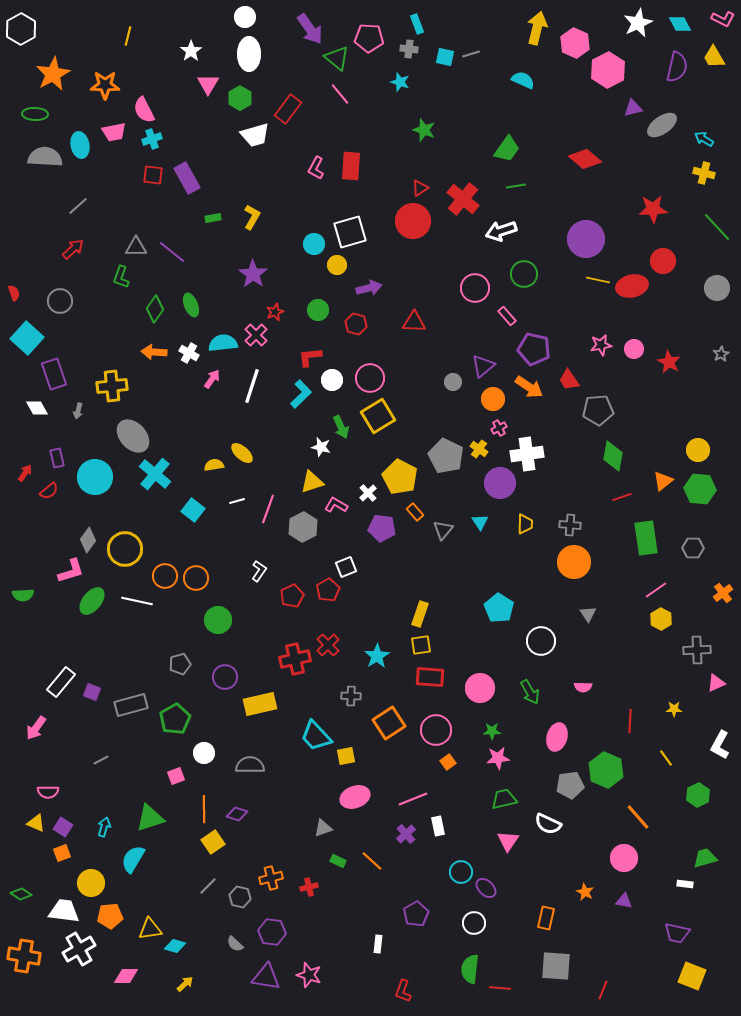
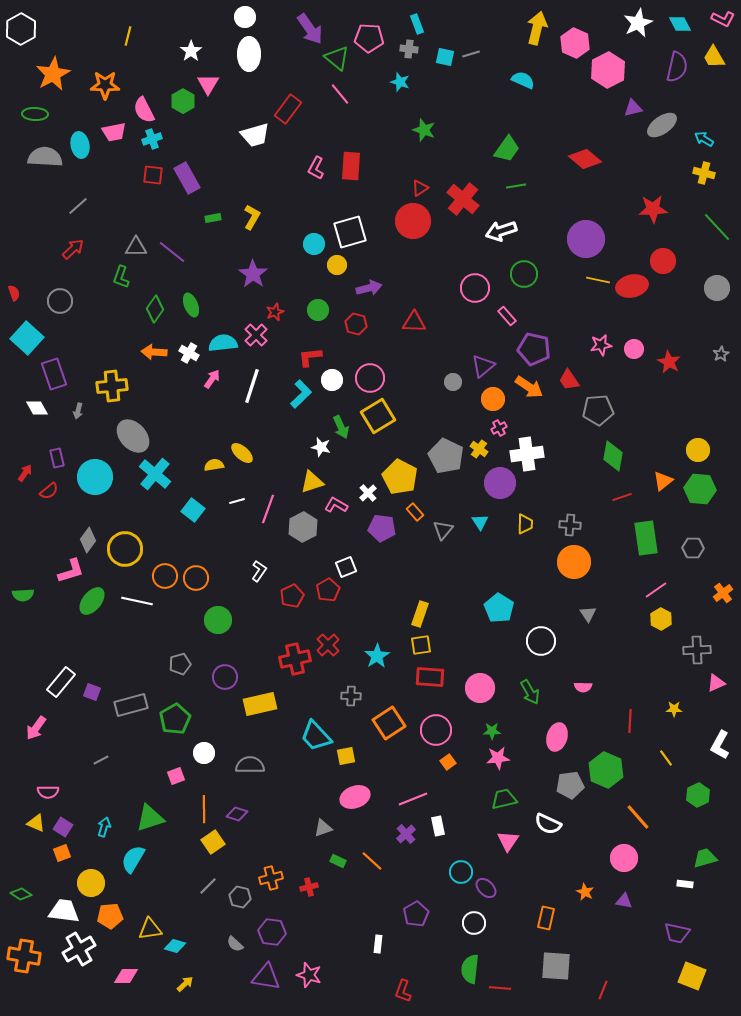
green hexagon at (240, 98): moved 57 px left, 3 px down
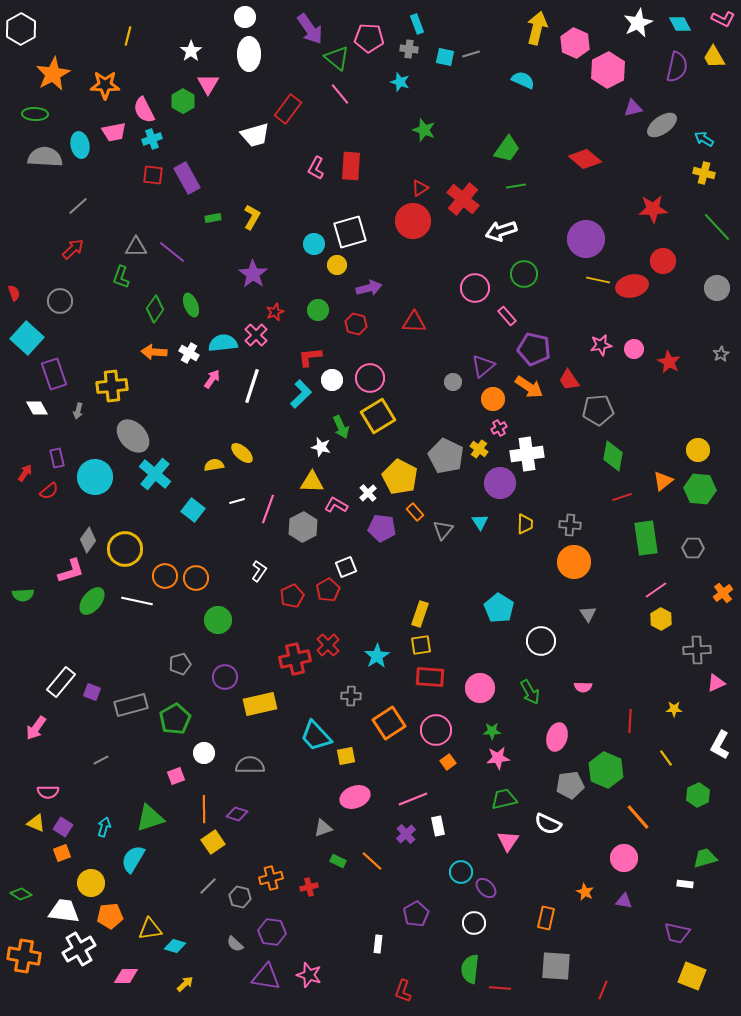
yellow triangle at (312, 482): rotated 20 degrees clockwise
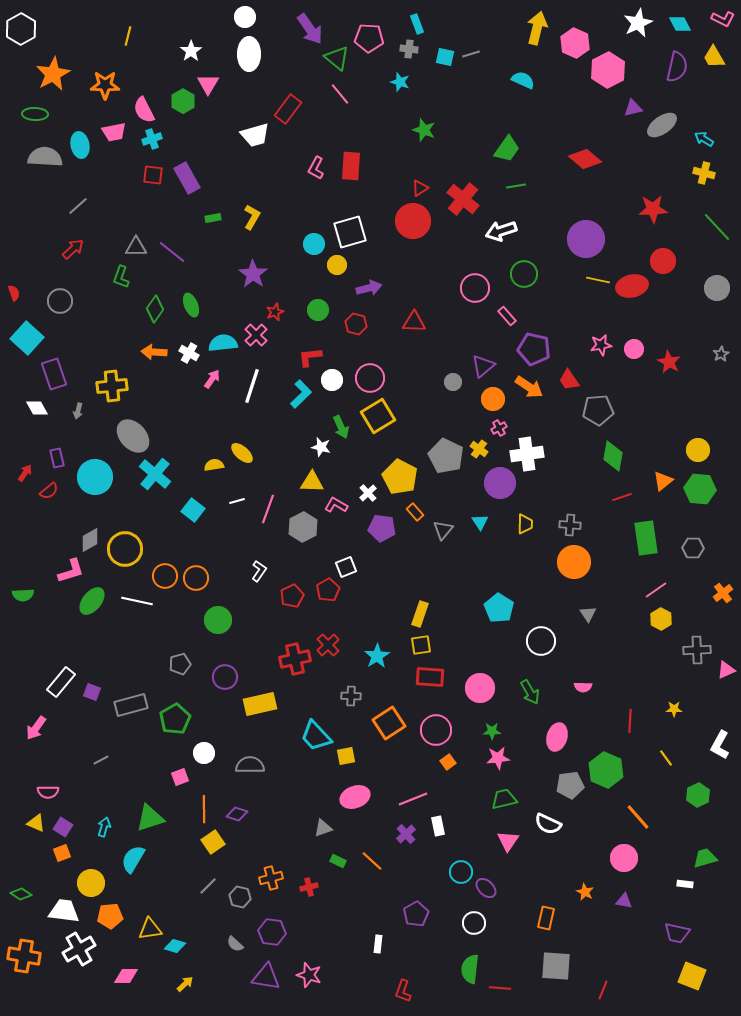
gray diamond at (88, 540): moved 2 px right; rotated 25 degrees clockwise
pink triangle at (716, 683): moved 10 px right, 13 px up
pink square at (176, 776): moved 4 px right, 1 px down
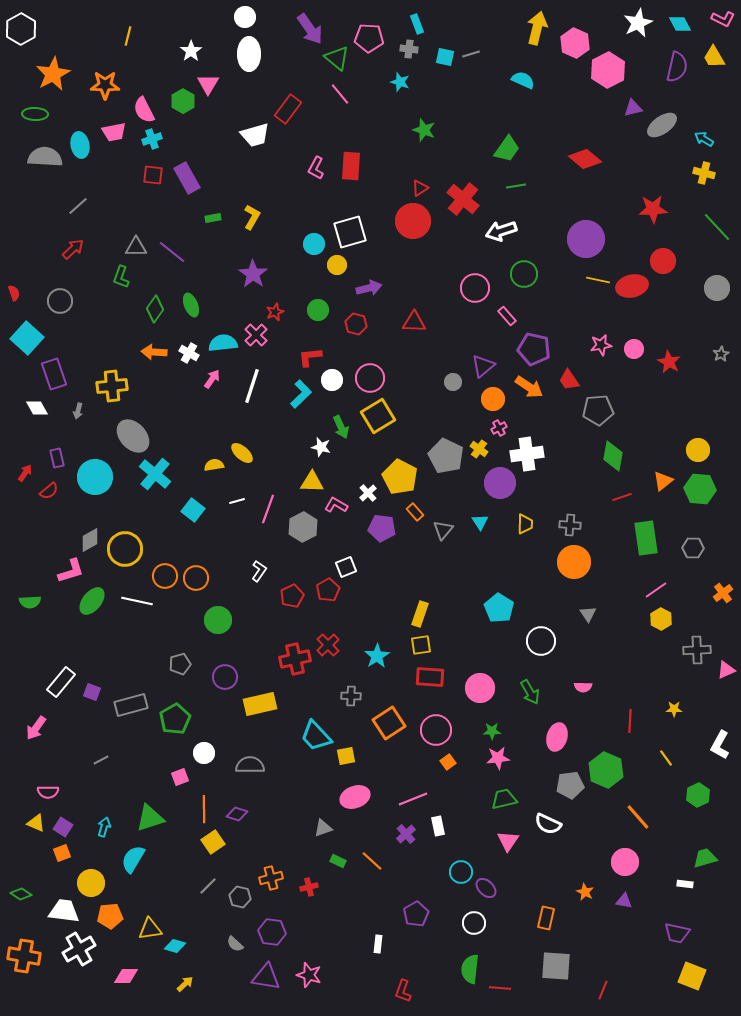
green semicircle at (23, 595): moved 7 px right, 7 px down
pink circle at (624, 858): moved 1 px right, 4 px down
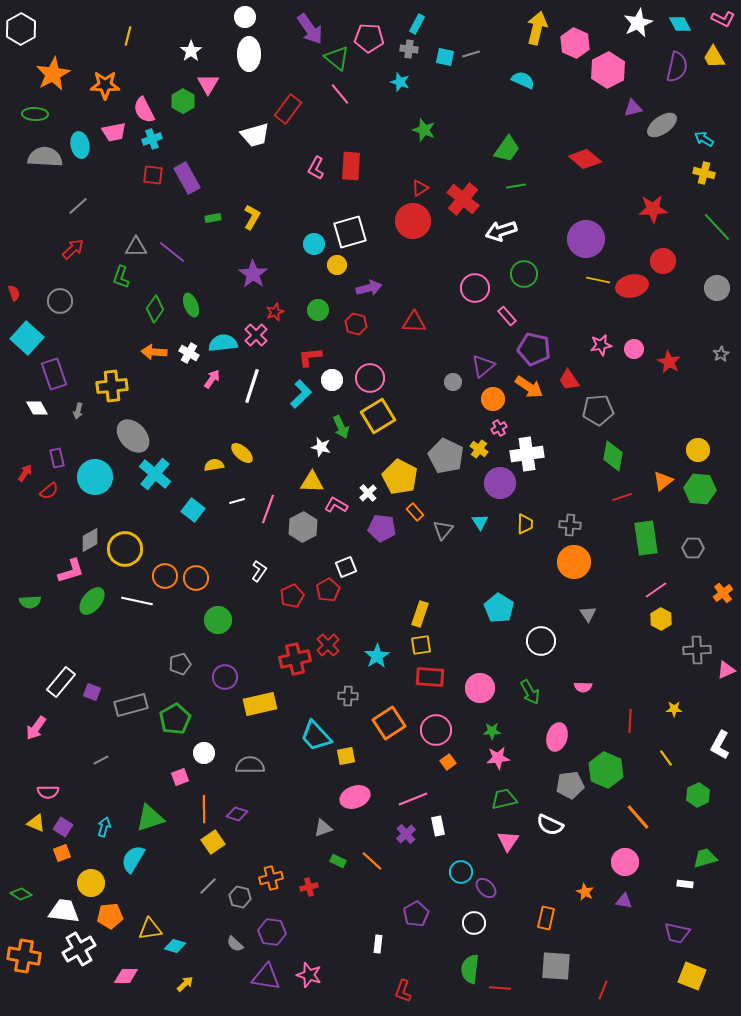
cyan rectangle at (417, 24): rotated 48 degrees clockwise
gray cross at (351, 696): moved 3 px left
white semicircle at (548, 824): moved 2 px right, 1 px down
